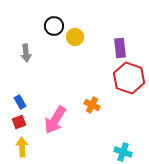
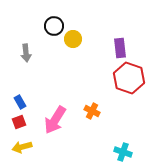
yellow circle: moved 2 px left, 2 px down
orange cross: moved 6 px down
yellow arrow: rotated 102 degrees counterclockwise
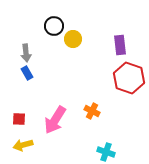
purple rectangle: moved 3 px up
blue rectangle: moved 7 px right, 29 px up
red square: moved 3 px up; rotated 24 degrees clockwise
yellow arrow: moved 1 px right, 2 px up
cyan cross: moved 17 px left
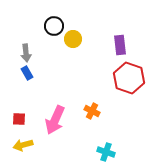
pink arrow: rotated 8 degrees counterclockwise
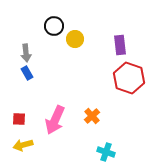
yellow circle: moved 2 px right
orange cross: moved 5 px down; rotated 21 degrees clockwise
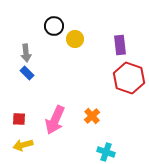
blue rectangle: rotated 16 degrees counterclockwise
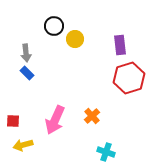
red hexagon: rotated 24 degrees clockwise
red square: moved 6 px left, 2 px down
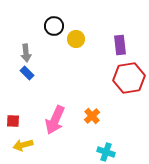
yellow circle: moved 1 px right
red hexagon: rotated 8 degrees clockwise
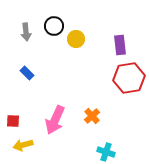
gray arrow: moved 21 px up
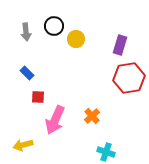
purple rectangle: rotated 24 degrees clockwise
red square: moved 25 px right, 24 px up
